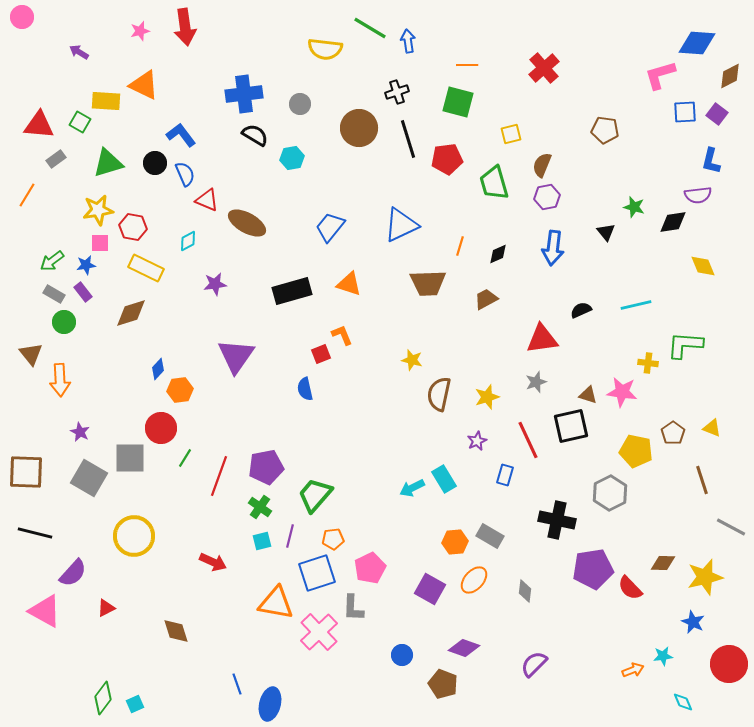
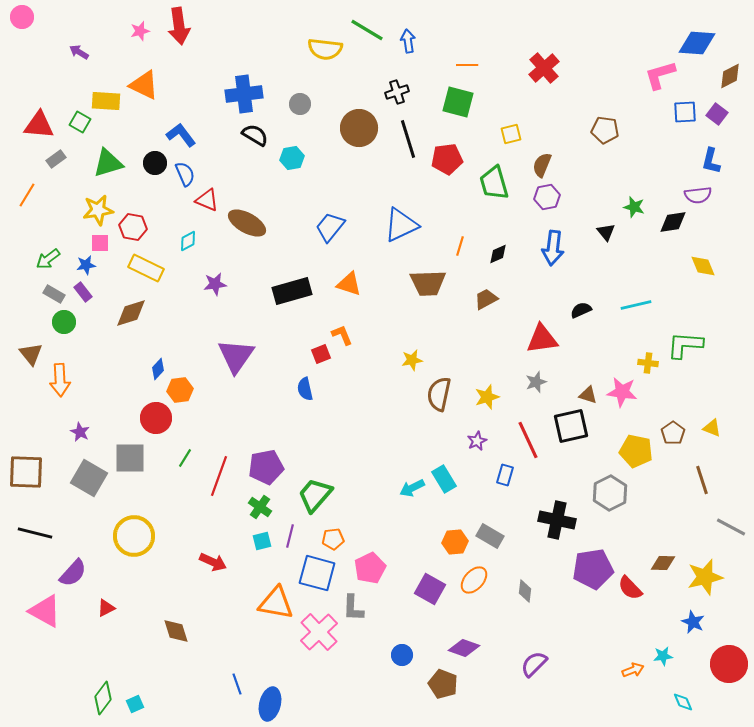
red arrow at (185, 27): moved 6 px left, 1 px up
green line at (370, 28): moved 3 px left, 2 px down
green arrow at (52, 261): moved 4 px left, 2 px up
yellow star at (412, 360): rotated 25 degrees counterclockwise
red circle at (161, 428): moved 5 px left, 10 px up
blue square at (317, 573): rotated 33 degrees clockwise
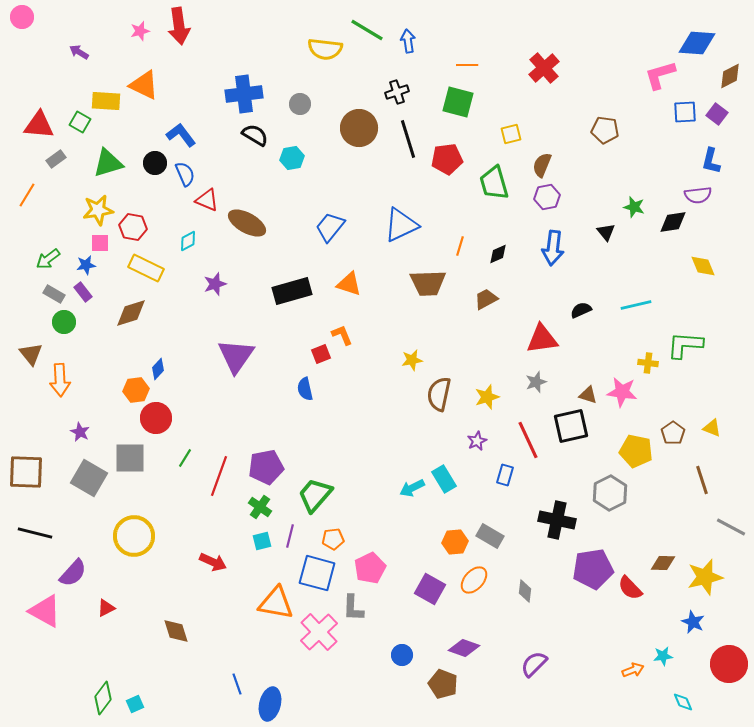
purple star at (215, 284): rotated 10 degrees counterclockwise
orange hexagon at (180, 390): moved 44 px left
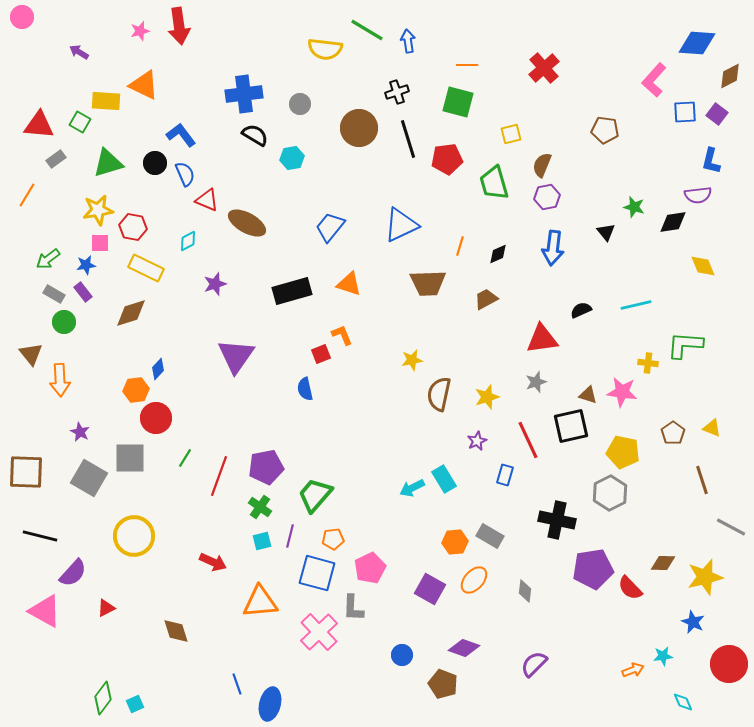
pink L-shape at (660, 75): moved 6 px left, 5 px down; rotated 32 degrees counterclockwise
yellow pentagon at (636, 451): moved 13 px left, 1 px down
black line at (35, 533): moved 5 px right, 3 px down
orange triangle at (276, 603): moved 16 px left, 1 px up; rotated 15 degrees counterclockwise
